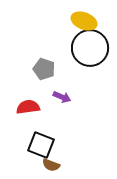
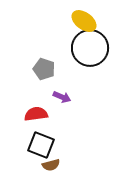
yellow ellipse: rotated 15 degrees clockwise
red semicircle: moved 8 px right, 7 px down
brown semicircle: rotated 36 degrees counterclockwise
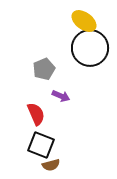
gray pentagon: rotated 30 degrees clockwise
purple arrow: moved 1 px left, 1 px up
red semicircle: rotated 75 degrees clockwise
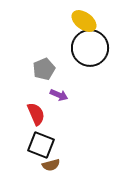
purple arrow: moved 2 px left, 1 px up
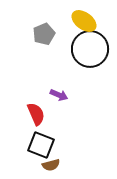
black circle: moved 1 px down
gray pentagon: moved 35 px up
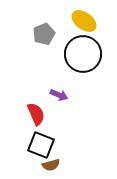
black circle: moved 7 px left, 5 px down
